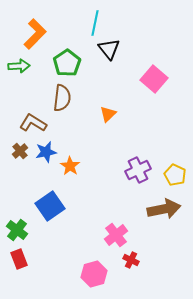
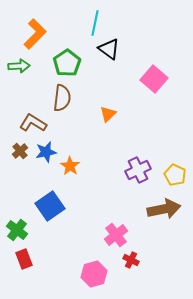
black triangle: rotated 15 degrees counterclockwise
red rectangle: moved 5 px right
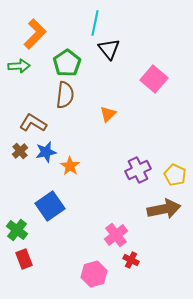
black triangle: rotated 15 degrees clockwise
brown semicircle: moved 3 px right, 3 px up
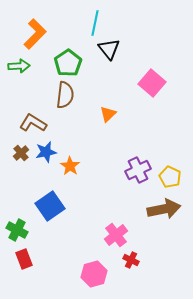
green pentagon: moved 1 px right
pink square: moved 2 px left, 4 px down
brown cross: moved 1 px right, 2 px down
yellow pentagon: moved 5 px left, 2 px down
green cross: rotated 10 degrees counterclockwise
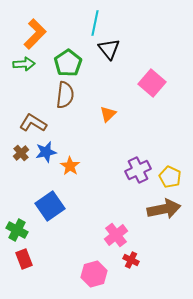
green arrow: moved 5 px right, 2 px up
